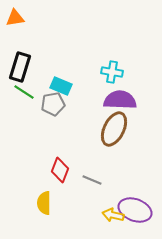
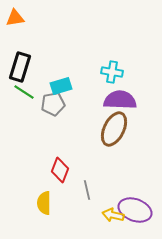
cyan rectangle: rotated 40 degrees counterclockwise
gray line: moved 5 px left, 10 px down; rotated 54 degrees clockwise
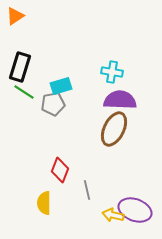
orange triangle: moved 2 px up; rotated 24 degrees counterclockwise
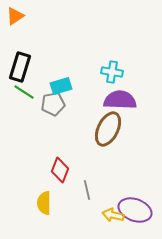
brown ellipse: moved 6 px left
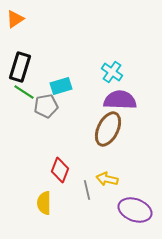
orange triangle: moved 3 px down
cyan cross: rotated 25 degrees clockwise
gray pentagon: moved 7 px left, 2 px down
yellow arrow: moved 6 px left, 36 px up
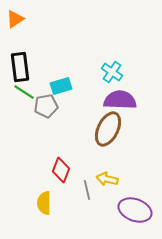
black rectangle: rotated 24 degrees counterclockwise
red diamond: moved 1 px right
